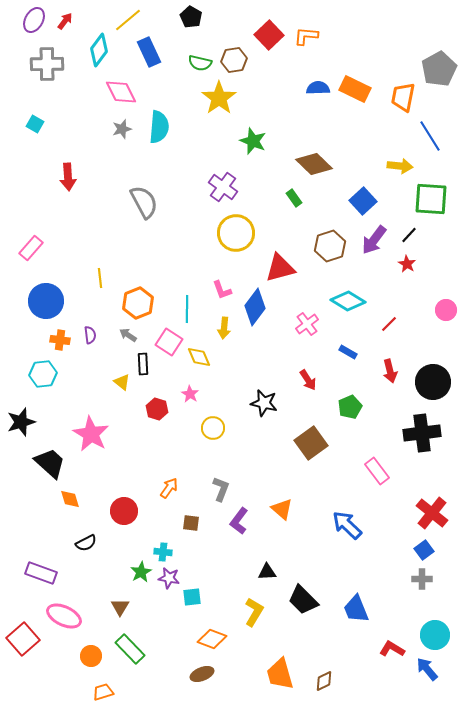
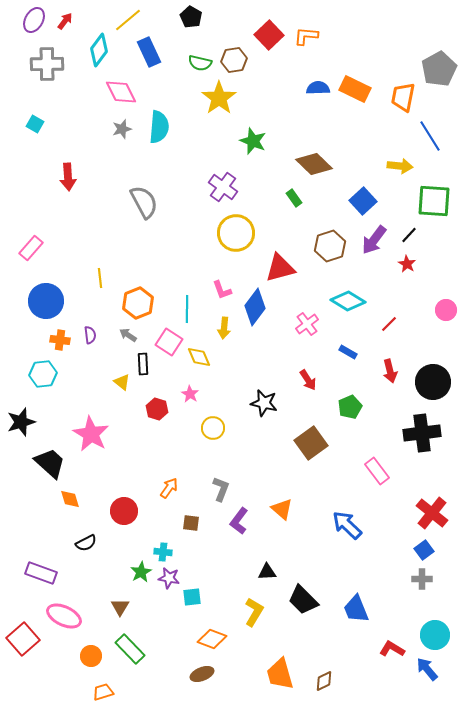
green square at (431, 199): moved 3 px right, 2 px down
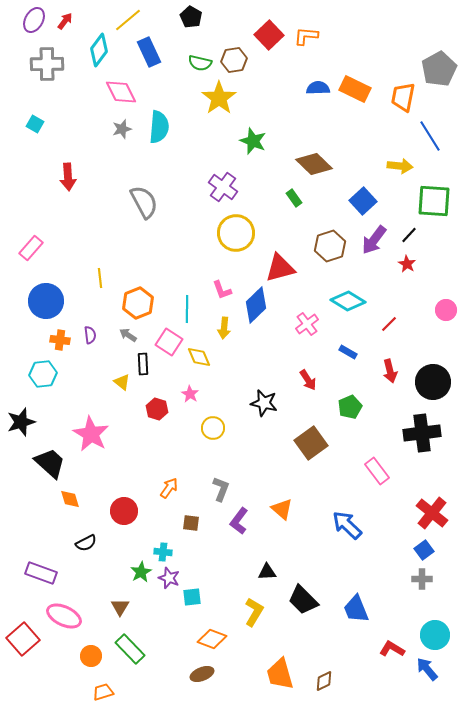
blue diamond at (255, 307): moved 1 px right, 2 px up; rotated 9 degrees clockwise
purple star at (169, 578): rotated 10 degrees clockwise
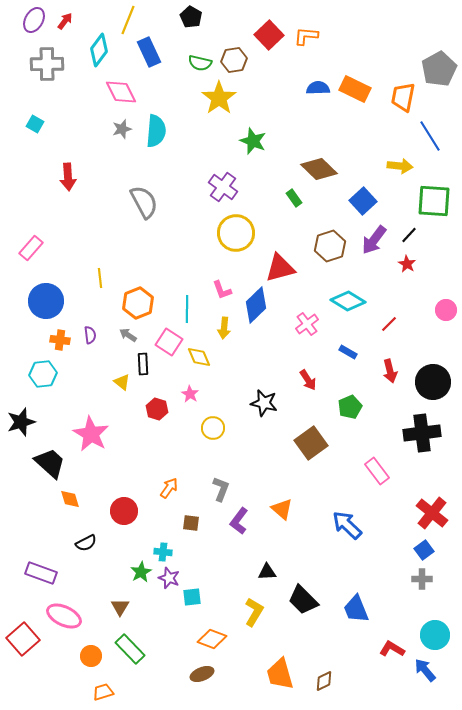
yellow line at (128, 20): rotated 28 degrees counterclockwise
cyan semicircle at (159, 127): moved 3 px left, 4 px down
brown diamond at (314, 164): moved 5 px right, 5 px down
blue arrow at (427, 669): moved 2 px left, 1 px down
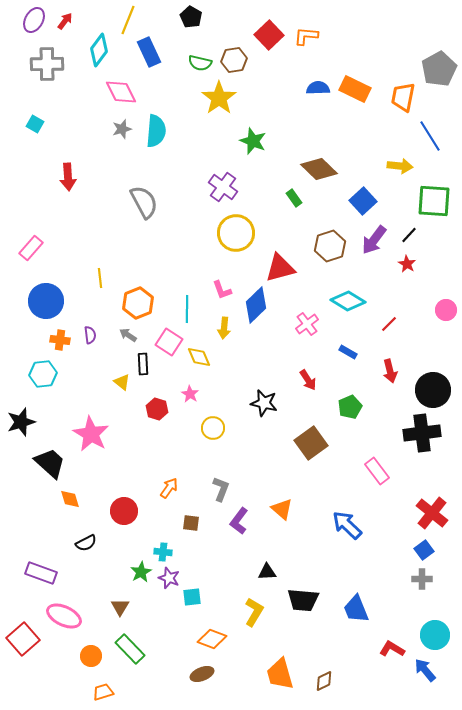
black circle at (433, 382): moved 8 px down
black trapezoid at (303, 600): rotated 40 degrees counterclockwise
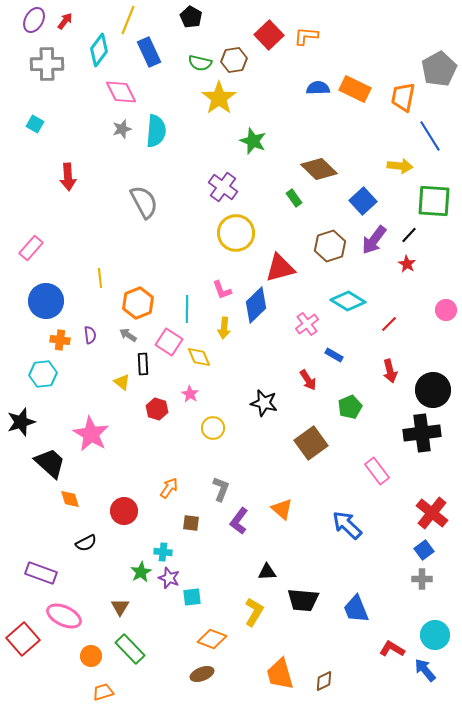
blue rectangle at (348, 352): moved 14 px left, 3 px down
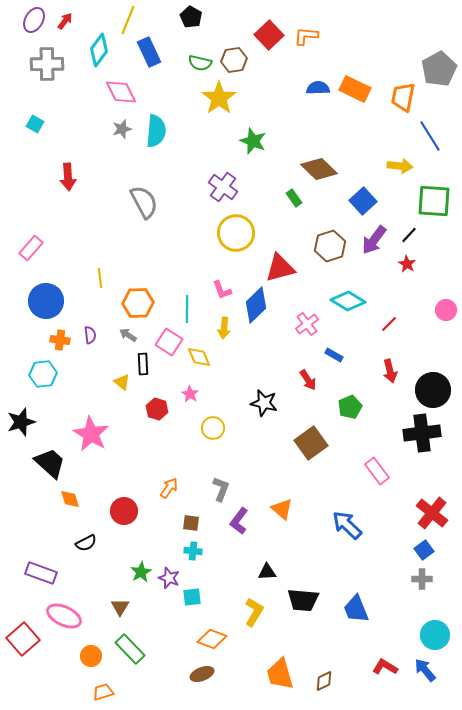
orange hexagon at (138, 303): rotated 20 degrees clockwise
cyan cross at (163, 552): moved 30 px right, 1 px up
red L-shape at (392, 649): moved 7 px left, 18 px down
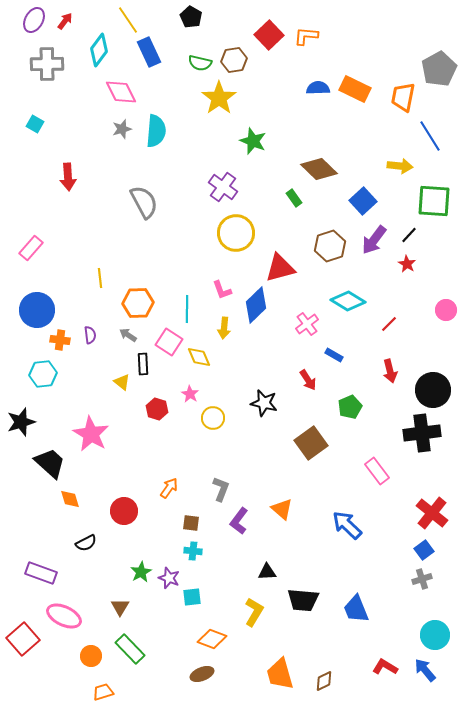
yellow line at (128, 20): rotated 56 degrees counterclockwise
blue circle at (46, 301): moved 9 px left, 9 px down
yellow circle at (213, 428): moved 10 px up
gray cross at (422, 579): rotated 18 degrees counterclockwise
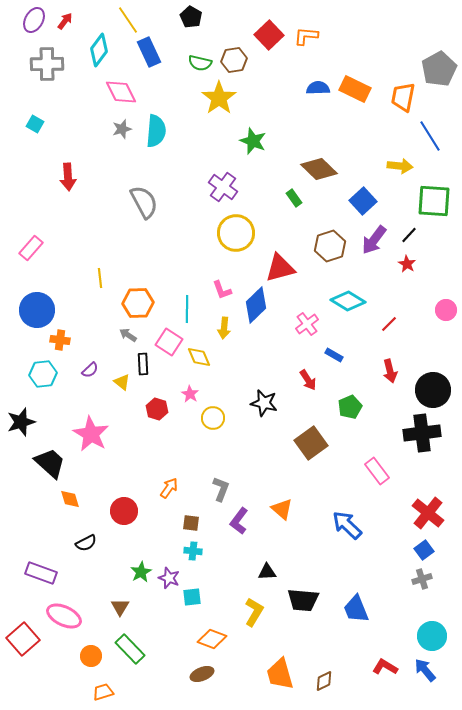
purple semicircle at (90, 335): moved 35 px down; rotated 54 degrees clockwise
red cross at (432, 513): moved 4 px left
cyan circle at (435, 635): moved 3 px left, 1 px down
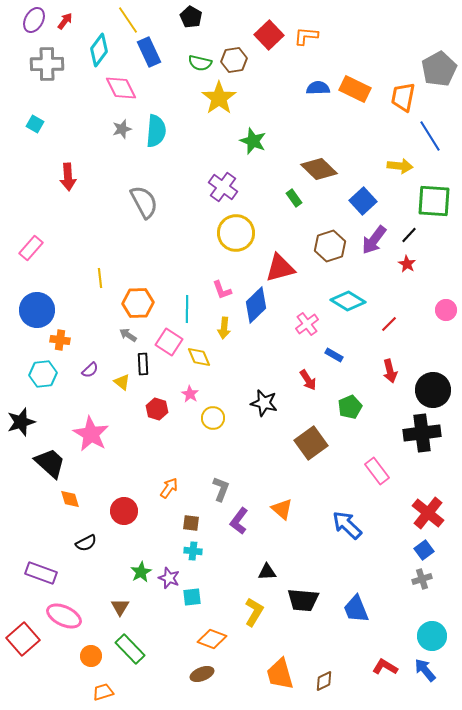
pink diamond at (121, 92): moved 4 px up
